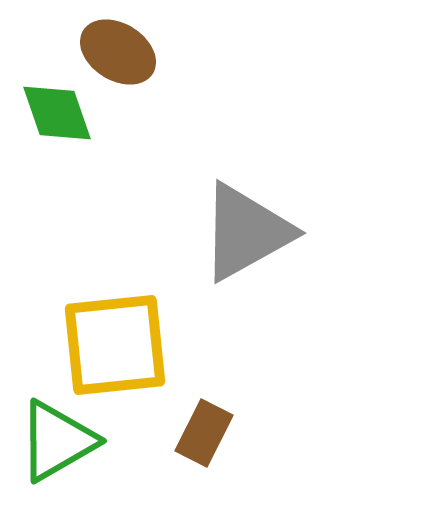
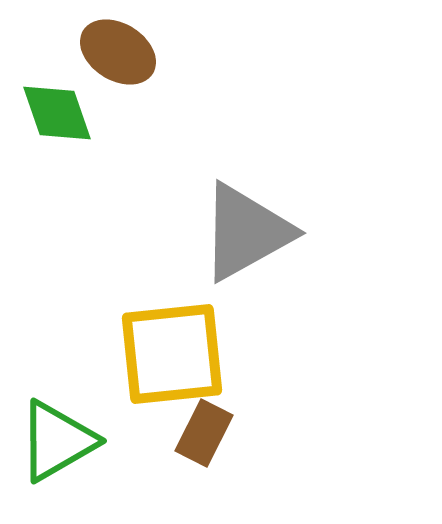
yellow square: moved 57 px right, 9 px down
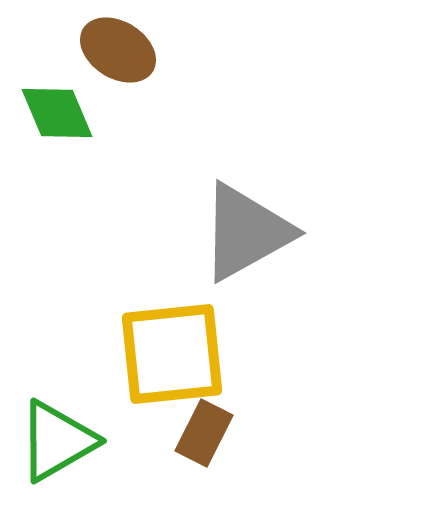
brown ellipse: moved 2 px up
green diamond: rotated 4 degrees counterclockwise
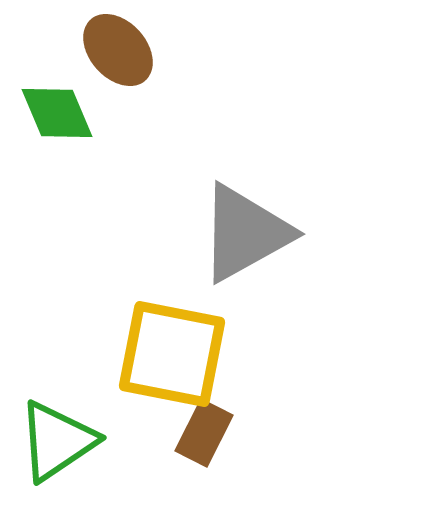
brown ellipse: rotated 16 degrees clockwise
gray triangle: moved 1 px left, 1 px down
yellow square: rotated 17 degrees clockwise
green triangle: rotated 4 degrees counterclockwise
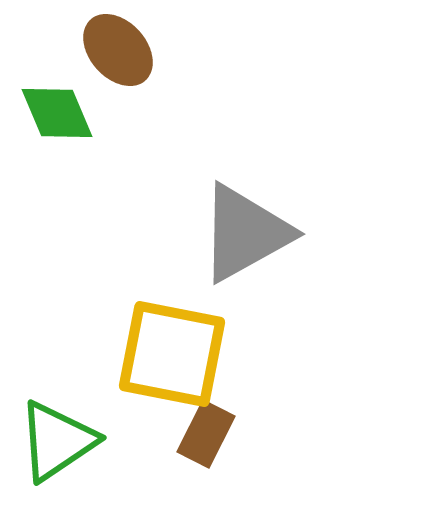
brown rectangle: moved 2 px right, 1 px down
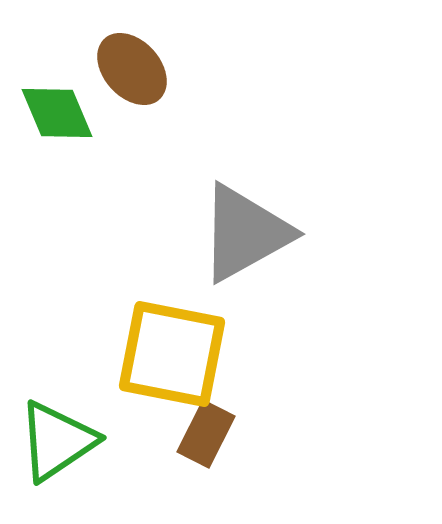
brown ellipse: moved 14 px right, 19 px down
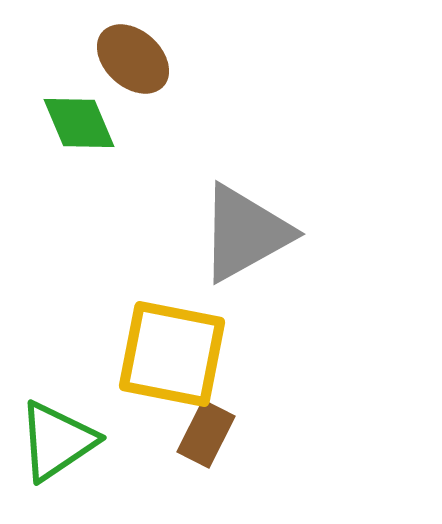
brown ellipse: moved 1 px right, 10 px up; rotated 6 degrees counterclockwise
green diamond: moved 22 px right, 10 px down
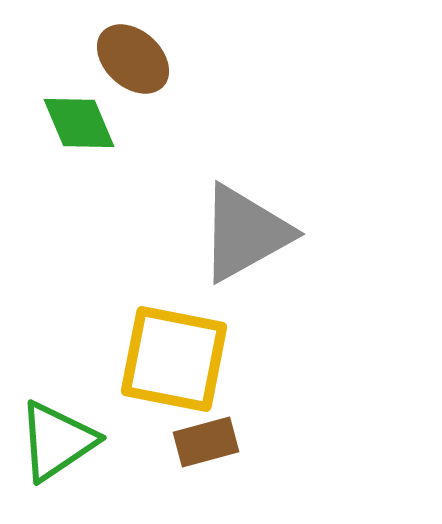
yellow square: moved 2 px right, 5 px down
brown rectangle: moved 8 px down; rotated 48 degrees clockwise
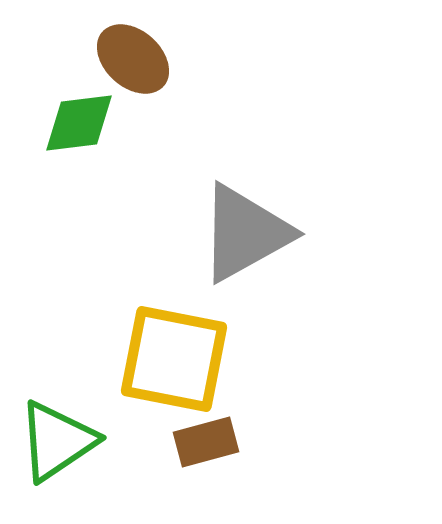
green diamond: rotated 74 degrees counterclockwise
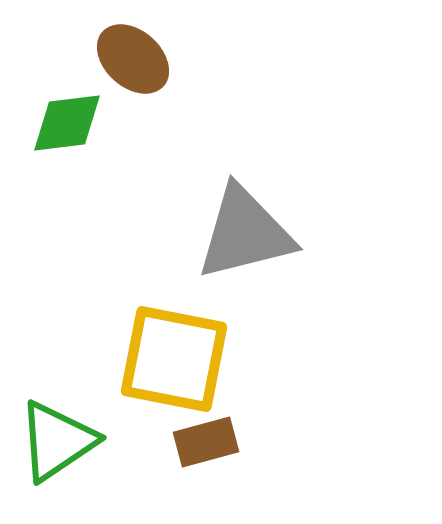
green diamond: moved 12 px left
gray triangle: rotated 15 degrees clockwise
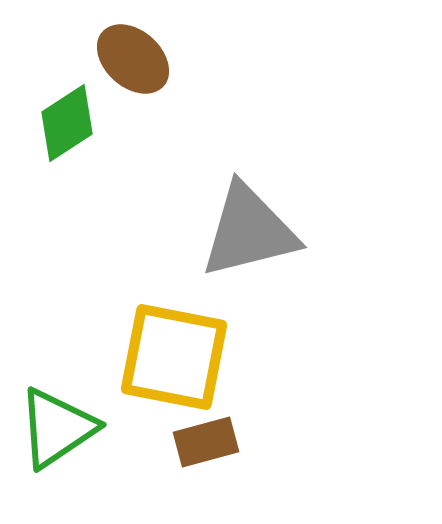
green diamond: rotated 26 degrees counterclockwise
gray triangle: moved 4 px right, 2 px up
yellow square: moved 2 px up
green triangle: moved 13 px up
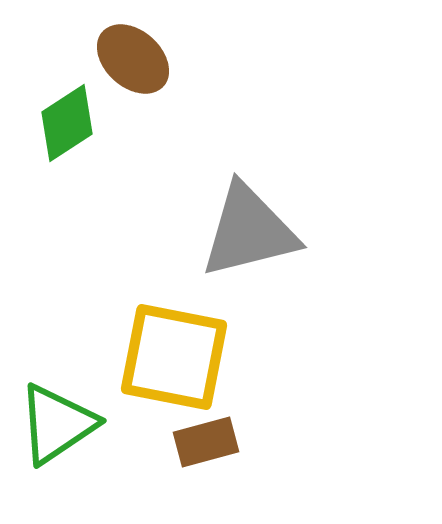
green triangle: moved 4 px up
